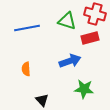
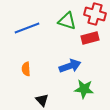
blue line: rotated 10 degrees counterclockwise
blue arrow: moved 5 px down
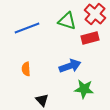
red cross: rotated 25 degrees clockwise
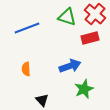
green triangle: moved 4 px up
green star: rotated 30 degrees counterclockwise
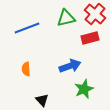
green triangle: moved 1 px left, 1 px down; rotated 30 degrees counterclockwise
